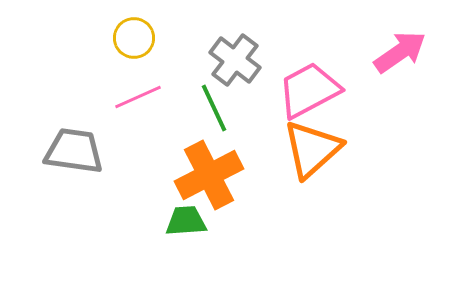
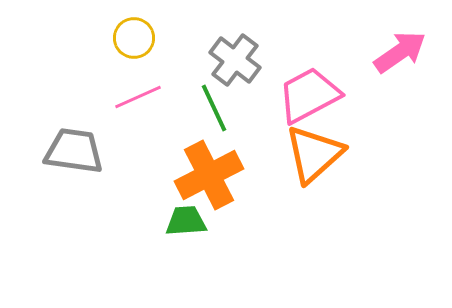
pink trapezoid: moved 5 px down
orange triangle: moved 2 px right, 5 px down
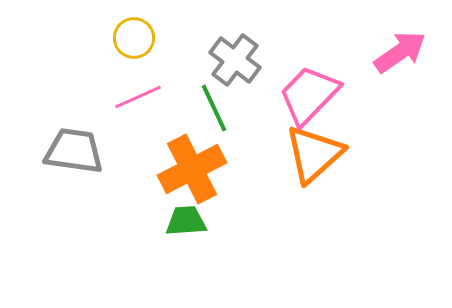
pink trapezoid: rotated 18 degrees counterclockwise
orange cross: moved 17 px left, 6 px up
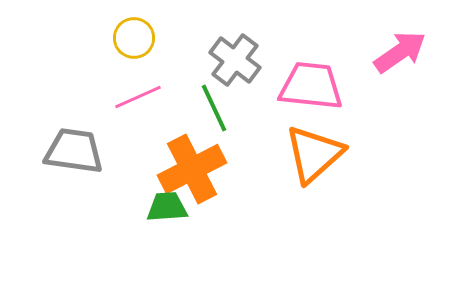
pink trapezoid: moved 2 px right, 9 px up; rotated 52 degrees clockwise
green trapezoid: moved 19 px left, 14 px up
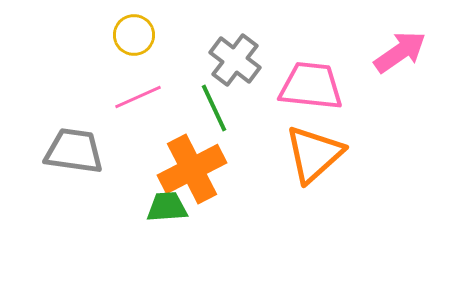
yellow circle: moved 3 px up
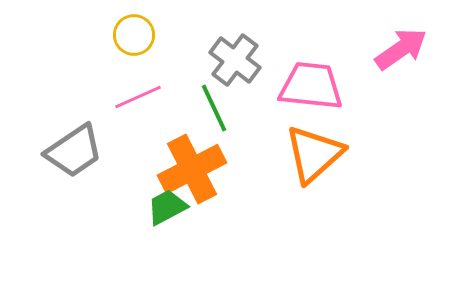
pink arrow: moved 1 px right, 3 px up
gray trapezoid: rotated 138 degrees clockwise
green trapezoid: rotated 24 degrees counterclockwise
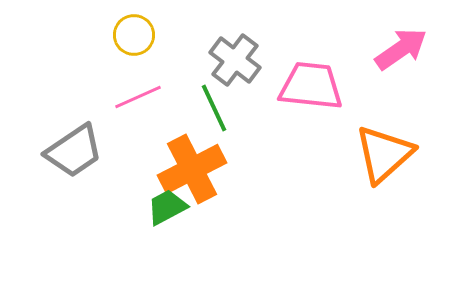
orange triangle: moved 70 px right
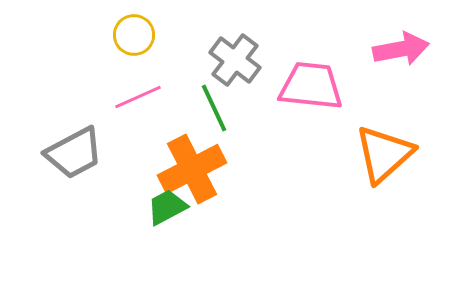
pink arrow: rotated 24 degrees clockwise
gray trapezoid: moved 2 px down; rotated 6 degrees clockwise
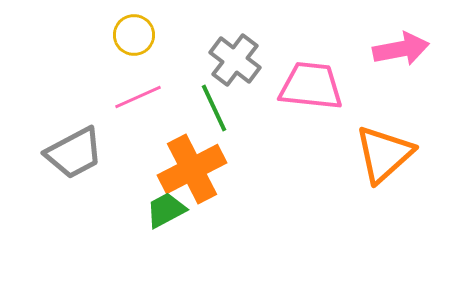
green trapezoid: moved 1 px left, 3 px down
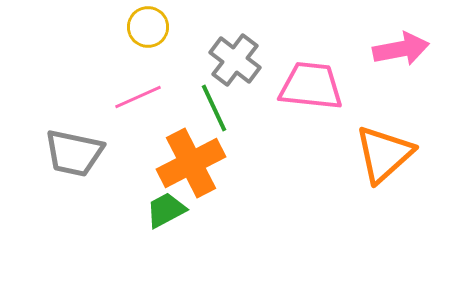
yellow circle: moved 14 px right, 8 px up
gray trapezoid: rotated 40 degrees clockwise
orange cross: moved 1 px left, 6 px up
